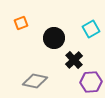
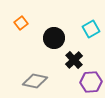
orange square: rotated 16 degrees counterclockwise
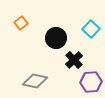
cyan square: rotated 18 degrees counterclockwise
black circle: moved 2 px right
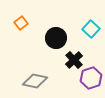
purple hexagon: moved 4 px up; rotated 15 degrees counterclockwise
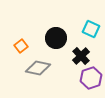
orange square: moved 23 px down
cyan square: rotated 18 degrees counterclockwise
black cross: moved 7 px right, 4 px up
gray diamond: moved 3 px right, 13 px up
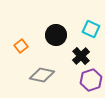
black circle: moved 3 px up
gray diamond: moved 4 px right, 7 px down
purple hexagon: moved 2 px down
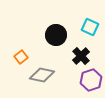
cyan square: moved 1 px left, 2 px up
orange square: moved 11 px down
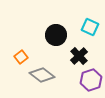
black cross: moved 2 px left
gray diamond: rotated 25 degrees clockwise
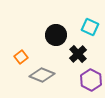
black cross: moved 1 px left, 2 px up
gray diamond: rotated 15 degrees counterclockwise
purple hexagon: rotated 15 degrees counterclockwise
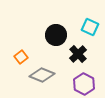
purple hexagon: moved 7 px left, 4 px down
